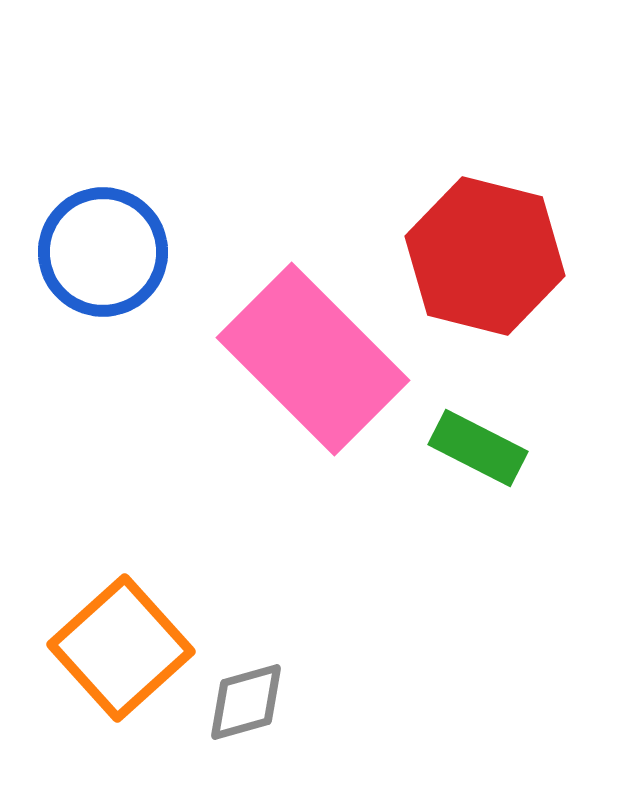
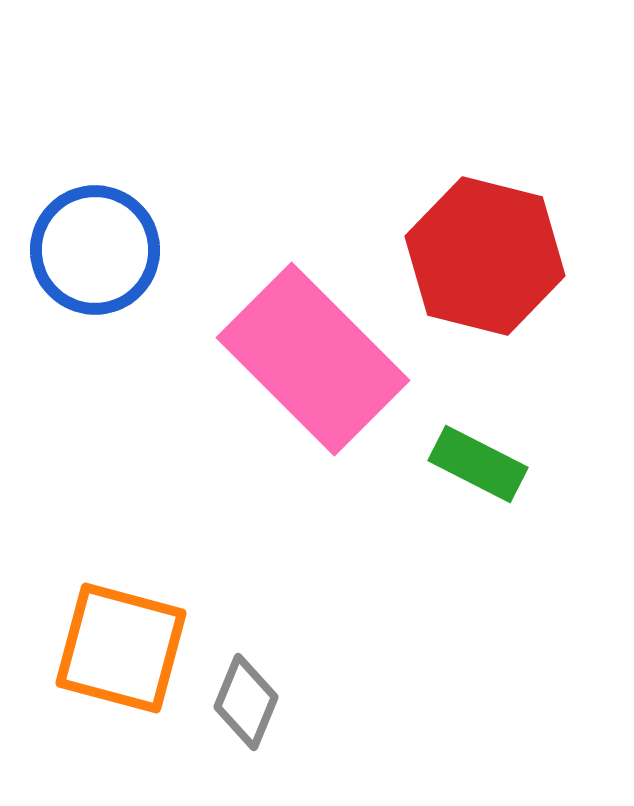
blue circle: moved 8 px left, 2 px up
green rectangle: moved 16 px down
orange square: rotated 33 degrees counterclockwise
gray diamond: rotated 52 degrees counterclockwise
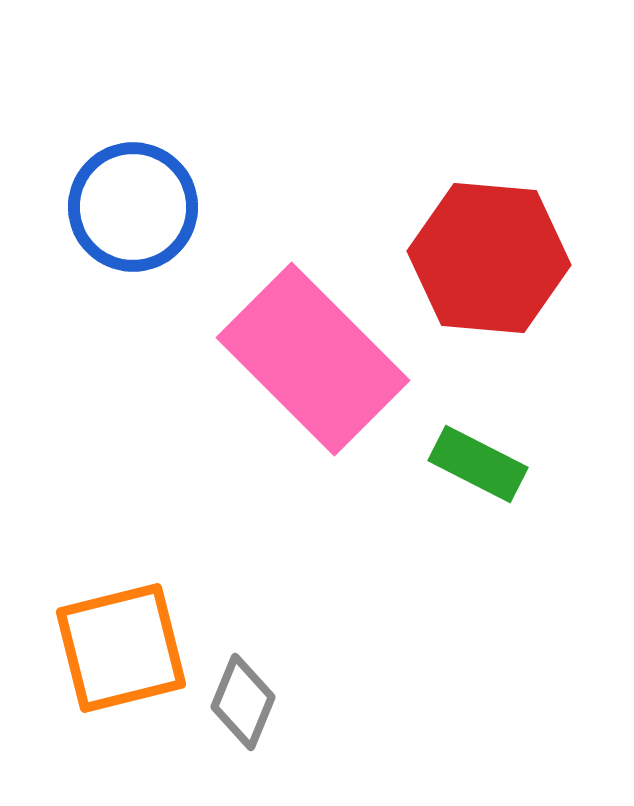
blue circle: moved 38 px right, 43 px up
red hexagon: moved 4 px right, 2 px down; rotated 9 degrees counterclockwise
orange square: rotated 29 degrees counterclockwise
gray diamond: moved 3 px left
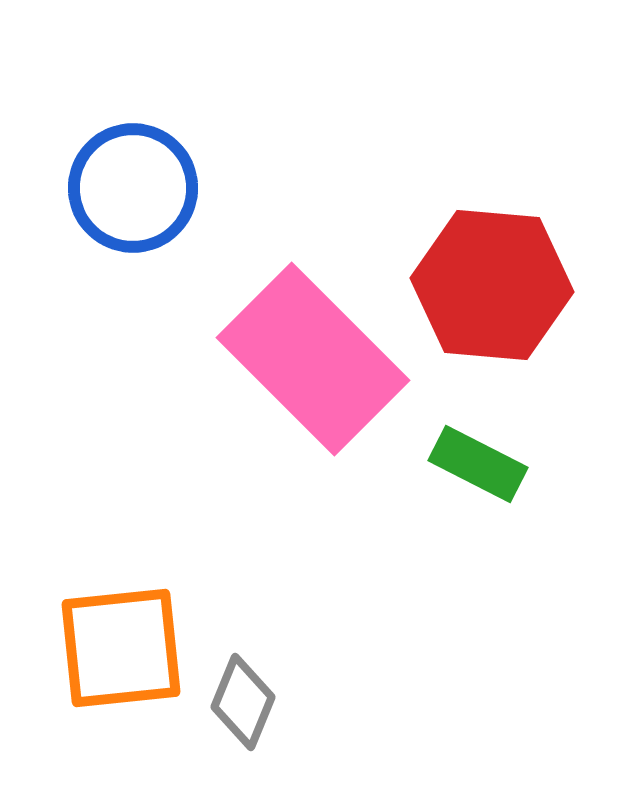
blue circle: moved 19 px up
red hexagon: moved 3 px right, 27 px down
orange square: rotated 8 degrees clockwise
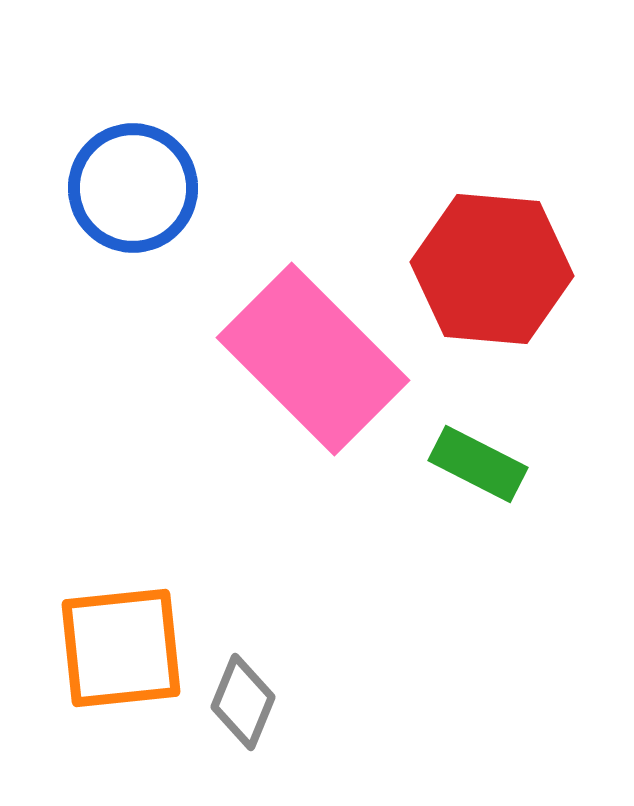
red hexagon: moved 16 px up
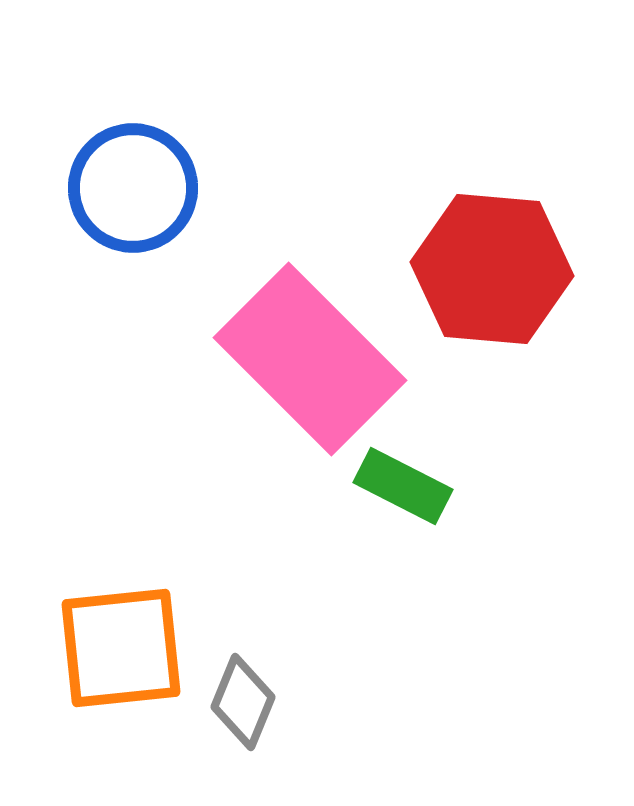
pink rectangle: moved 3 px left
green rectangle: moved 75 px left, 22 px down
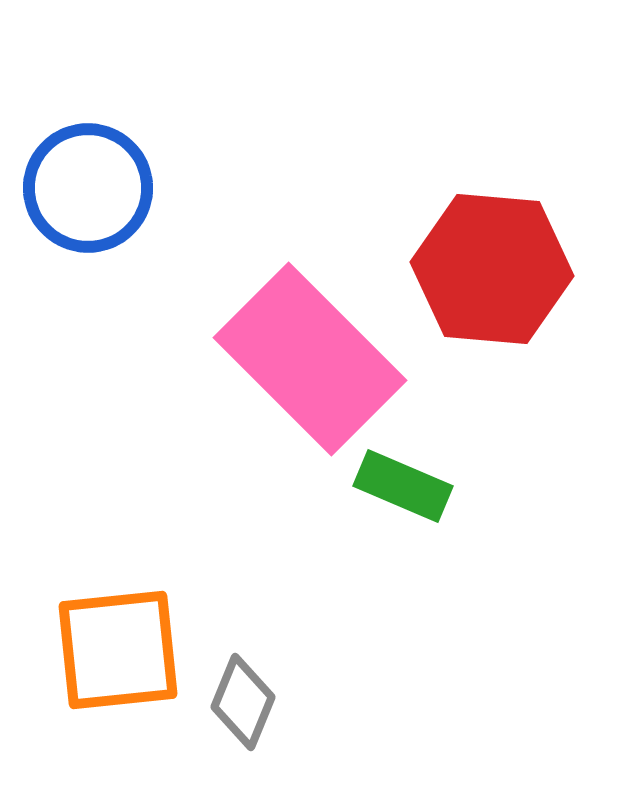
blue circle: moved 45 px left
green rectangle: rotated 4 degrees counterclockwise
orange square: moved 3 px left, 2 px down
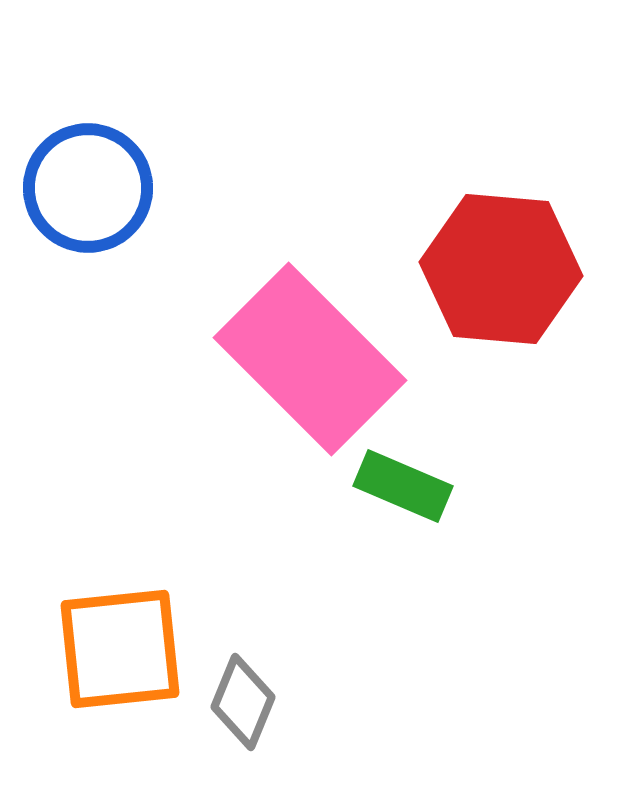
red hexagon: moved 9 px right
orange square: moved 2 px right, 1 px up
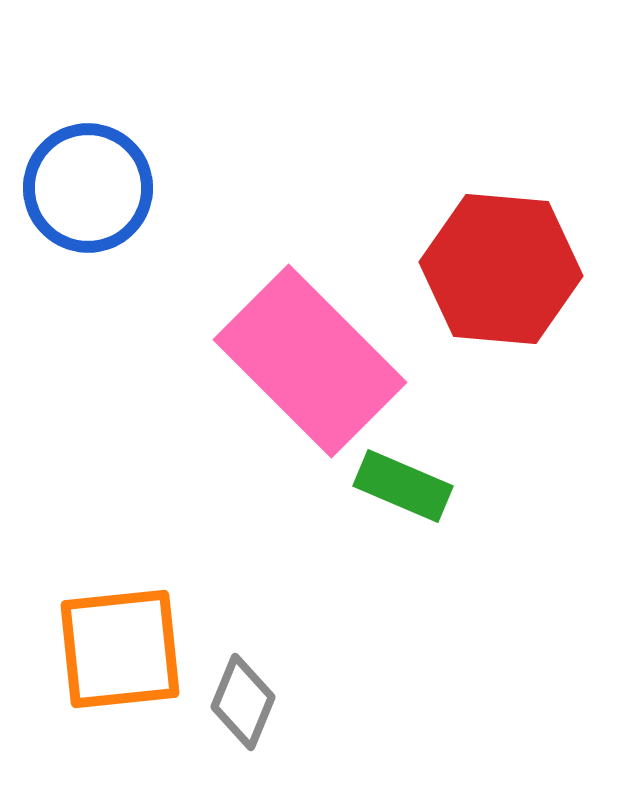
pink rectangle: moved 2 px down
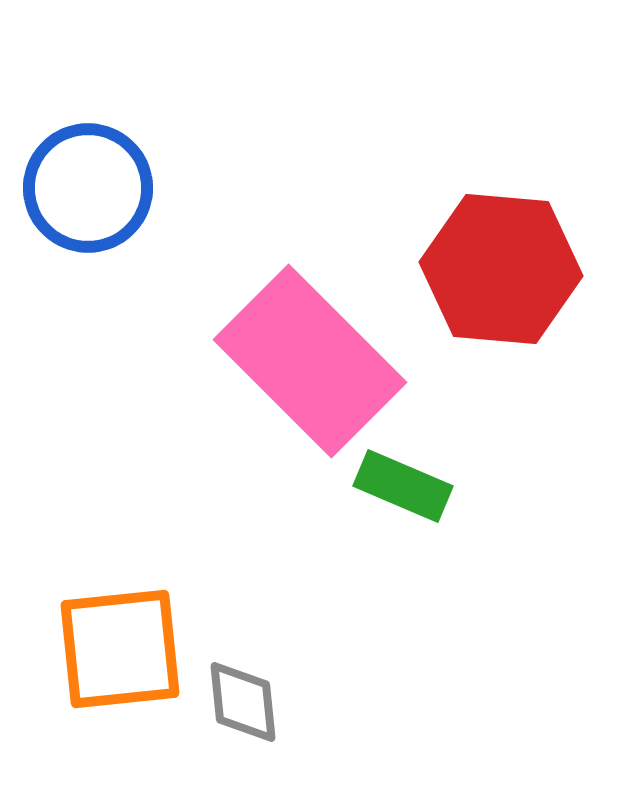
gray diamond: rotated 28 degrees counterclockwise
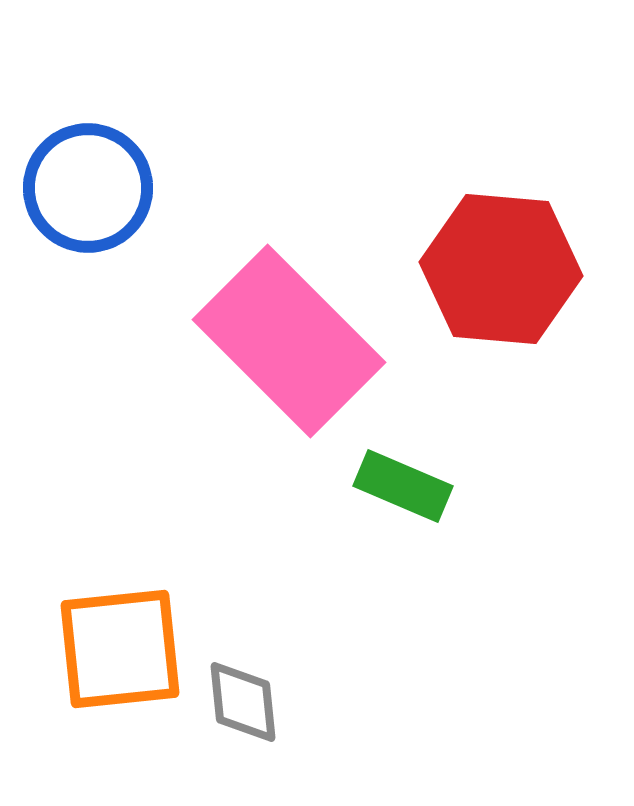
pink rectangle: moved 21 px left, 20 px up
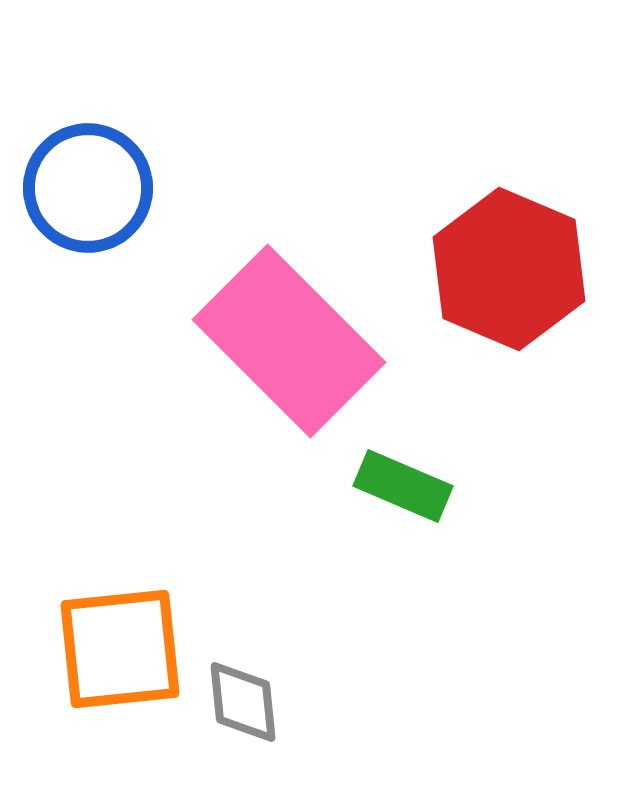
red hexagon: moved 8 px right; rotated 18 degrees clockwise
